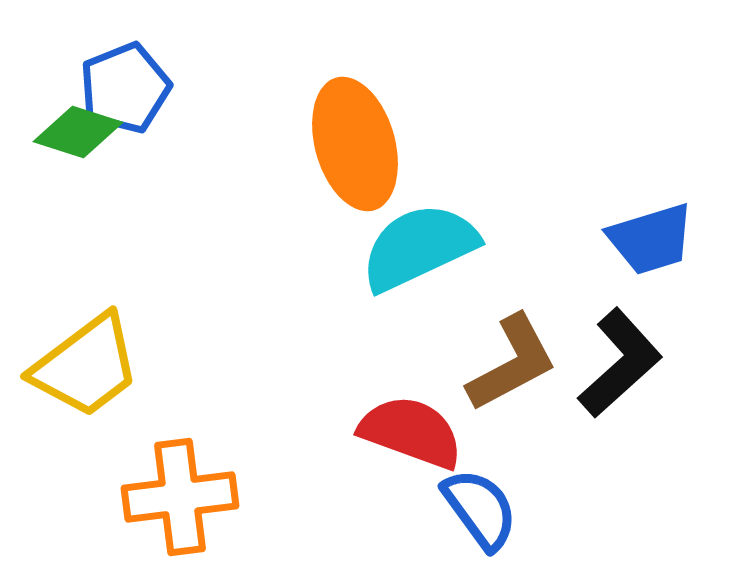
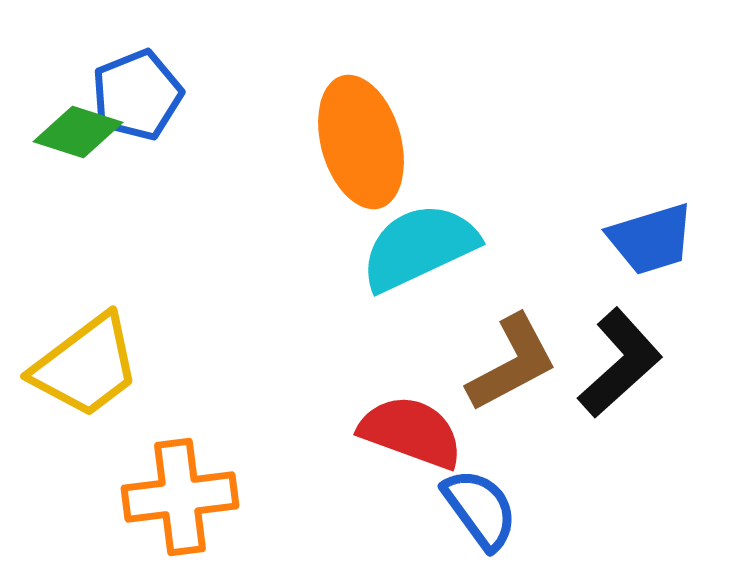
blue pentagon: moved 12 px right, 7 px down
orange ellipse: moved 6 px right, 2 px up
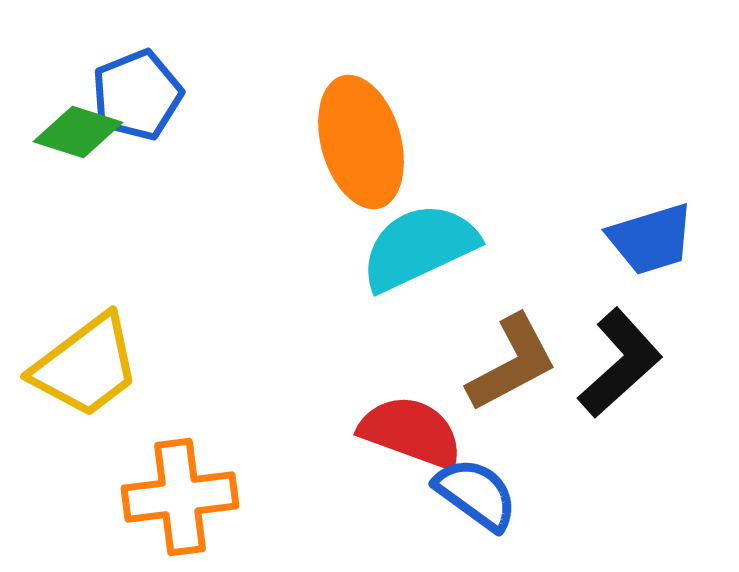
blue semicircle: moved 4 px left, 15 px up; rotated 18 degrees counterclockwise
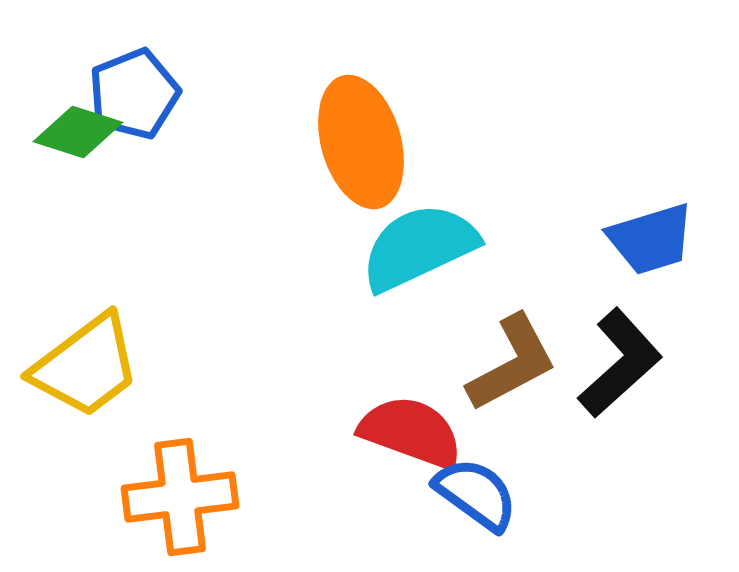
blue pentagon: moved 3 px left, 1 px up
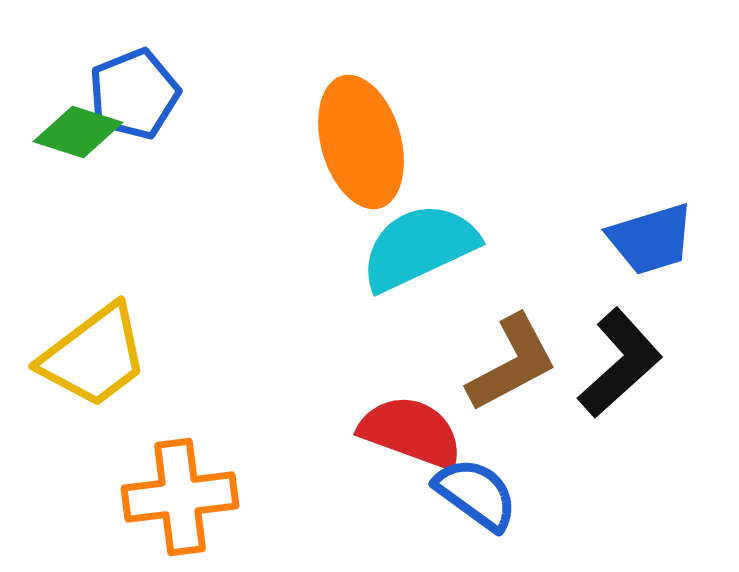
yellow trapezoid: moved 8 px right, 10 px up
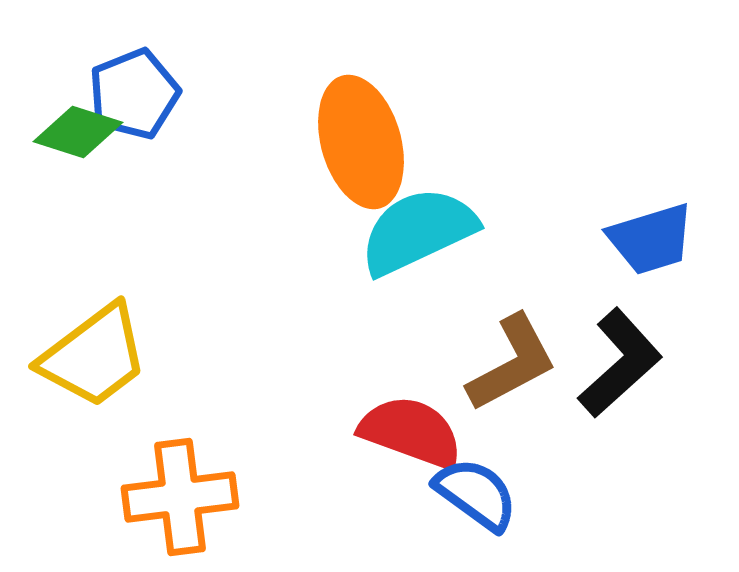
cyan semicircle: moved 1 px left, 16 px up
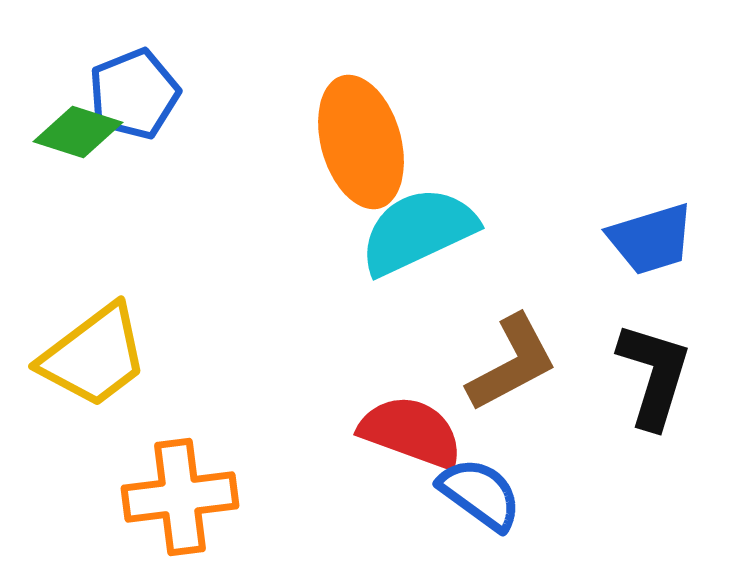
black L-shape: moved 34 px right, 12 px down; rotated 31 degrees counterclockwise
blue semicircle: moved 4 px right
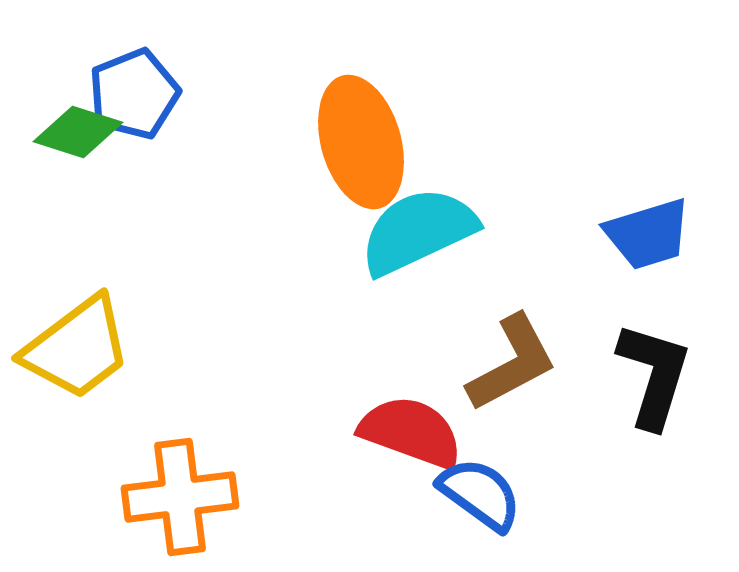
blue trapezoid: moved 3 px left, 5 px up
yellow trapezoid: moved 17 px left, 8 px up
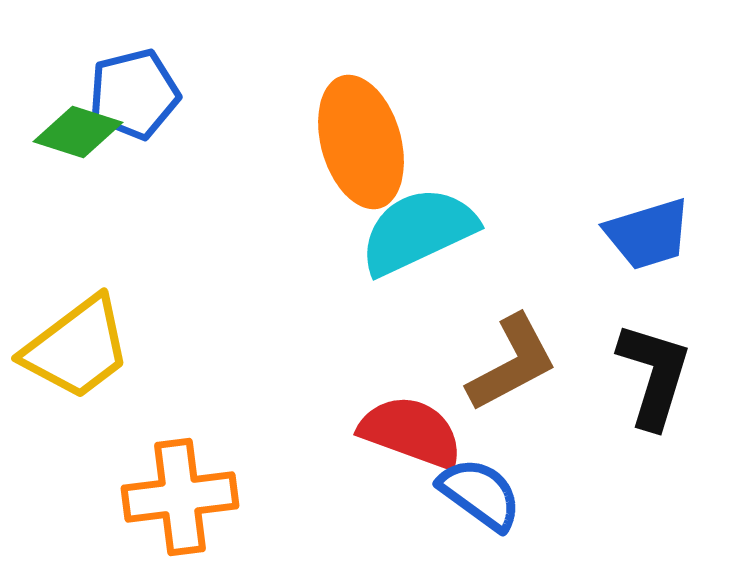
blue pentagon: rotated 8 degrees clockwise
